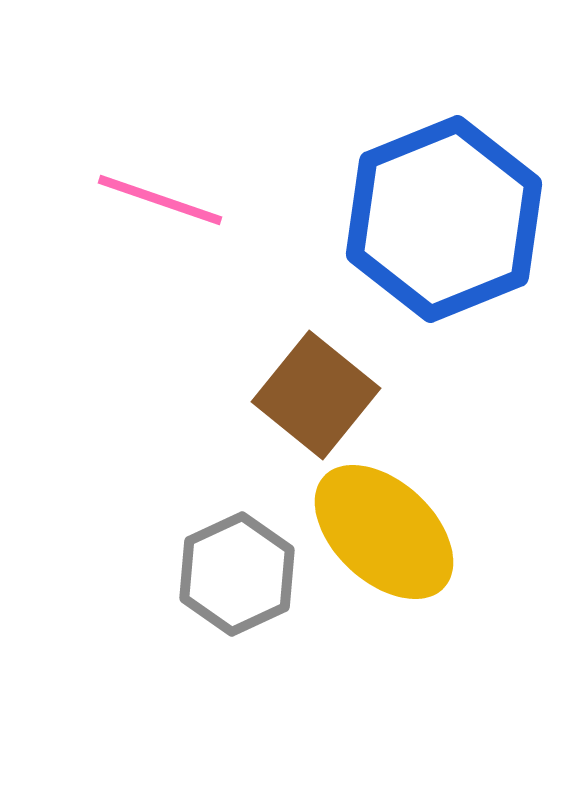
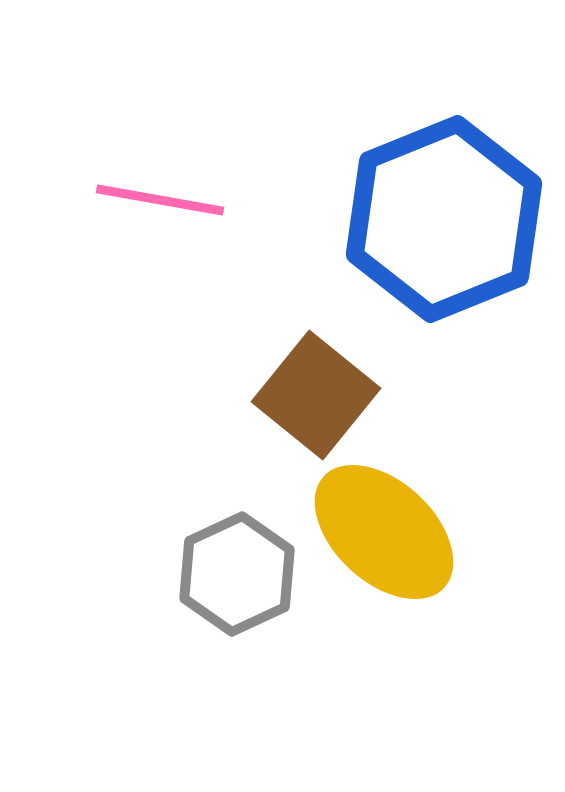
pink line: rotated 9 degrees counterclockwise
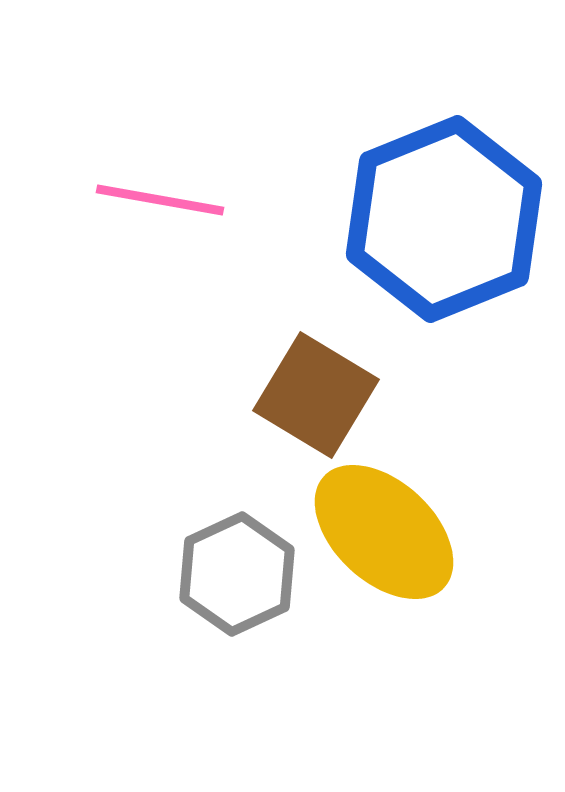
brown square: rotated 8 degrees counterclockwise
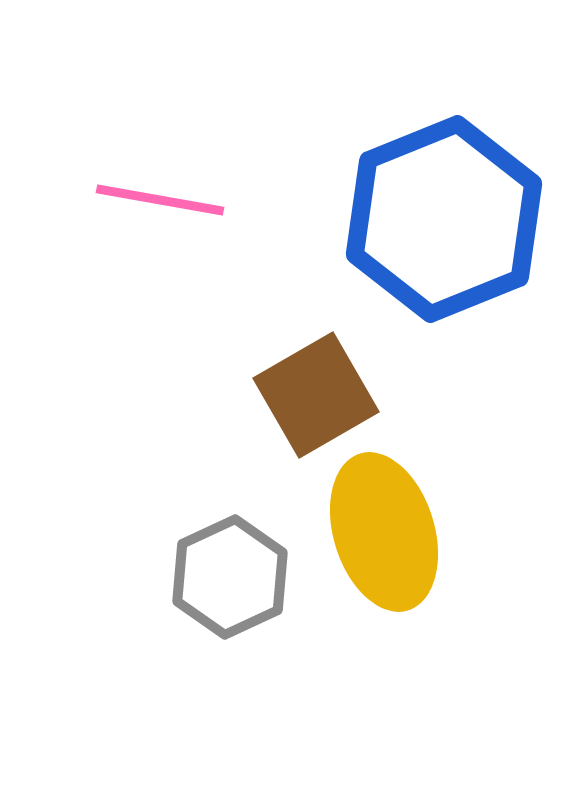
brown square: rotated 29 degrees clockwise
yellow ellipse: rotated 30 degrees clockwise
gray hexagon: moved 7 px left, 3 px down
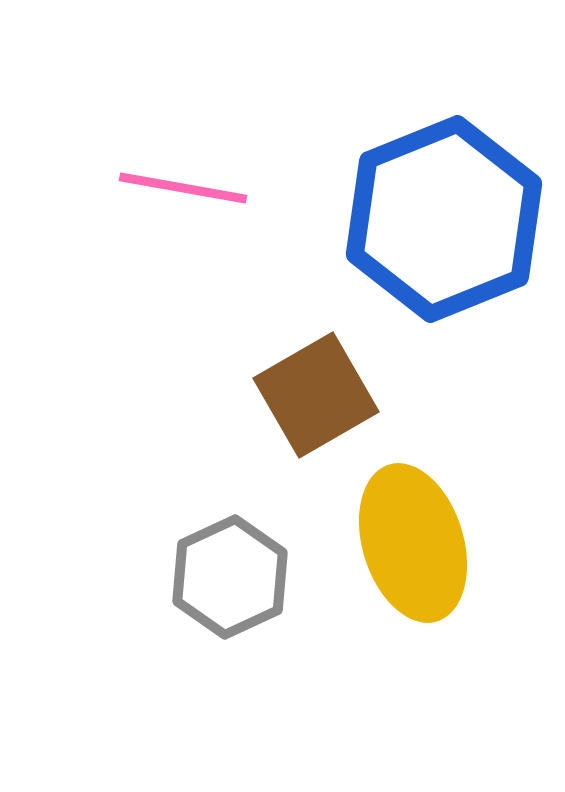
pink line: moved 23 px right, 12 px up
yellow ellipse: moved 29 px right, 11 px down
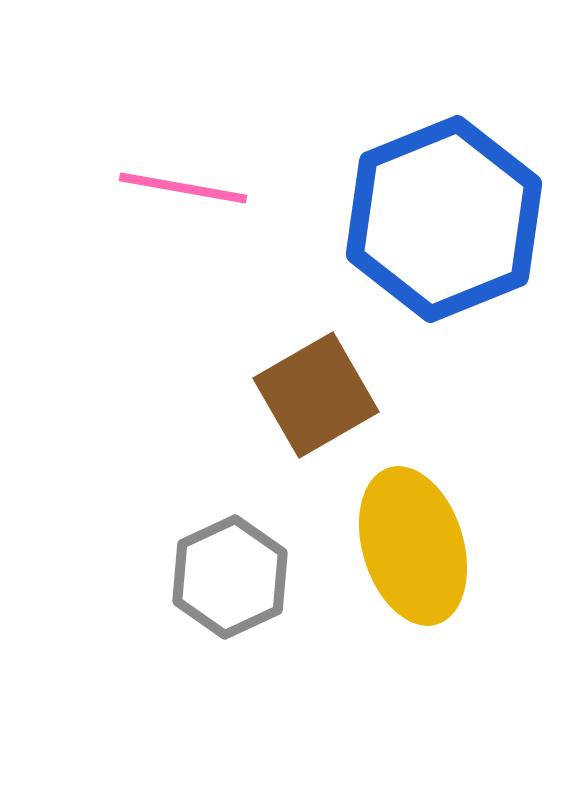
yellow ellipse: moved 3 px down
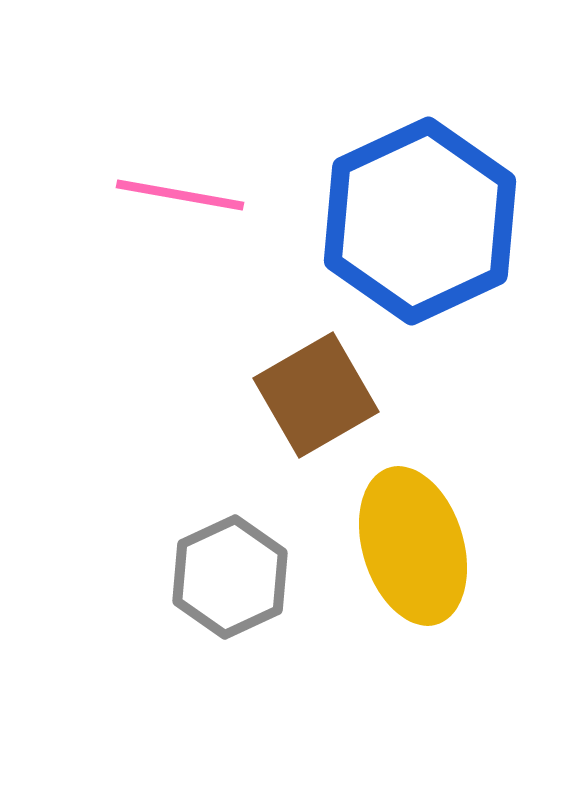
pink line: moved 3 px left, 7 px down
blue hexagon: moved 24 px left, 2 px down; rotated 3 degrees counterclockwise
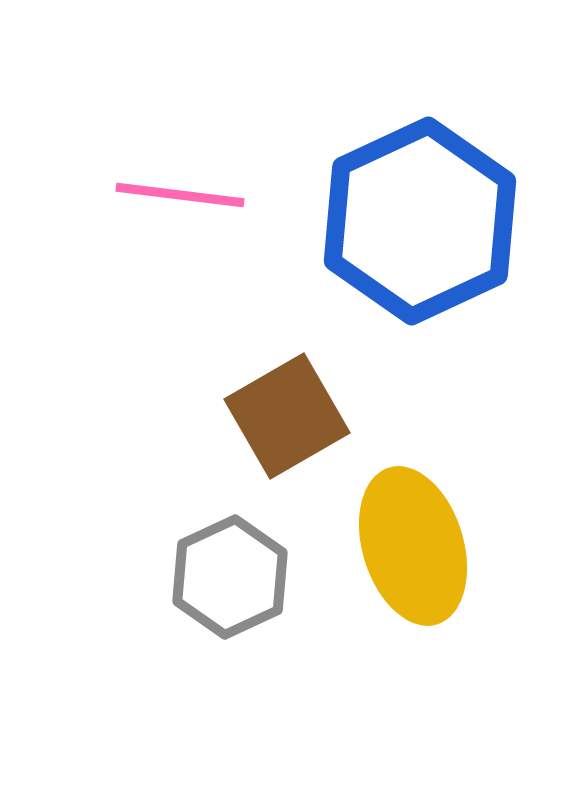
pink line: rotated 3 degrees counterclockwise
brown square: moved 29 px left, 21 px down
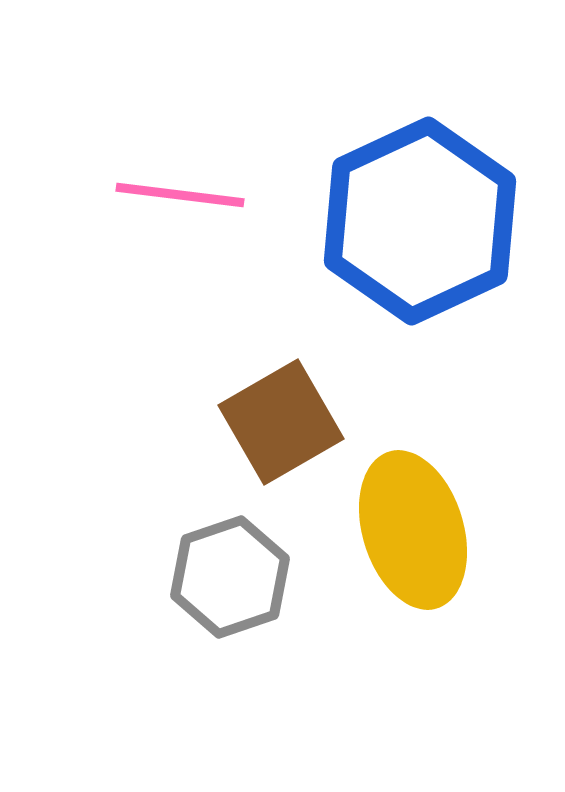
brown square: moved 6 px left, 6 px down
yellow ellipse: moved 16 px up
gray hexagon: rotated 6 degrees clockwise
